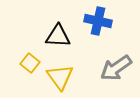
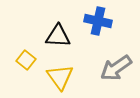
yellow square: moved 4 px left, 3 px up
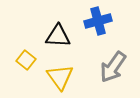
blue cross: rotated 28 degrees counterclockwise
gray arrow: moved 3 px left, 1 px up; rotated 20 degrees counterclockwise
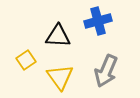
yellow square: rotated 18 degrees clockwise
gray arrow: moved 7 px left, 4 px down; rotated 12 degrees counterclockwise
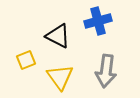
black triangle: rotated 24 degrees clockwise
yellow square: rotated 12 degrees clockwise
gray arrow: rotated 16 degrees counterclockwise
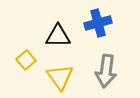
blue cross: moved 2 px down
black triangle: rotated 28 degrees counterclockwise
yellow square: rotated 18 degrees counterclockwise
